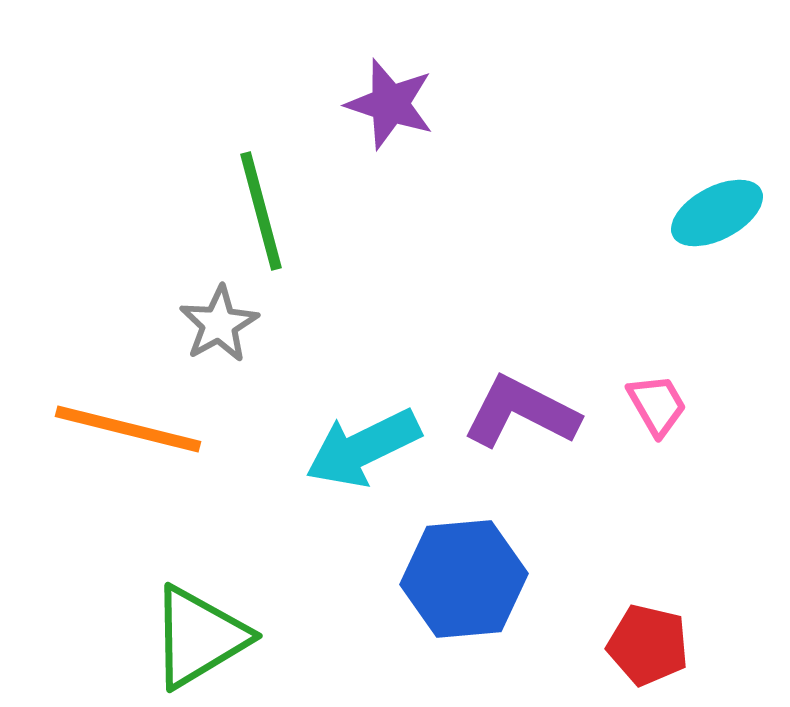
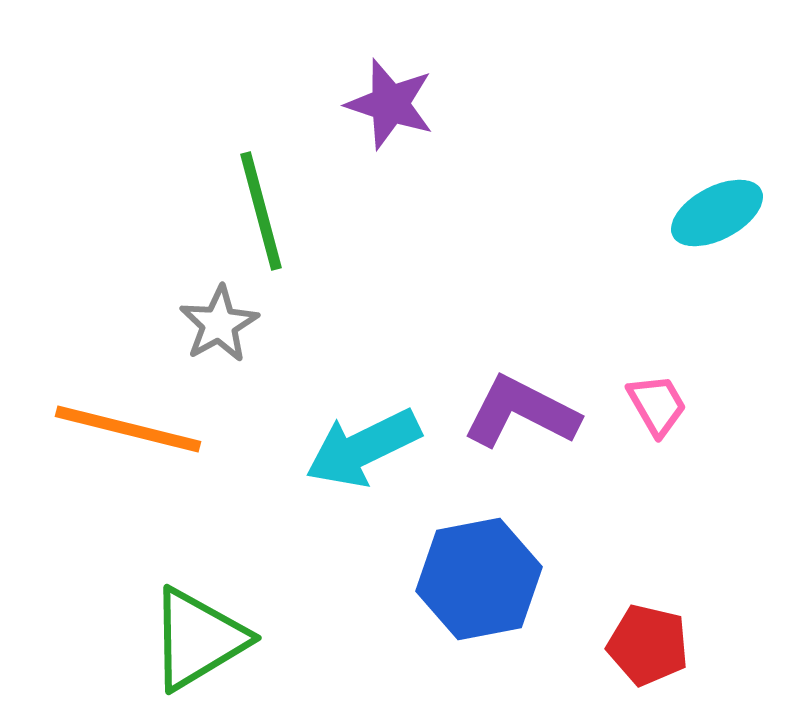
blue hexagon: moved 15 px right; rotated 6 degrees counterclockwise
green triangle: moved 1 px left, 2 px down
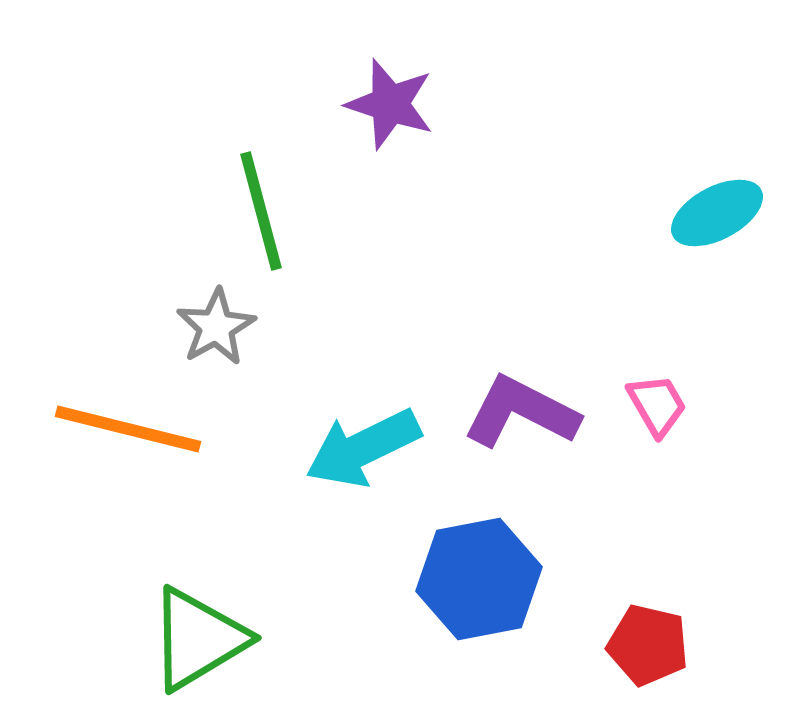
gray star: moved 3 px left, 3 px down
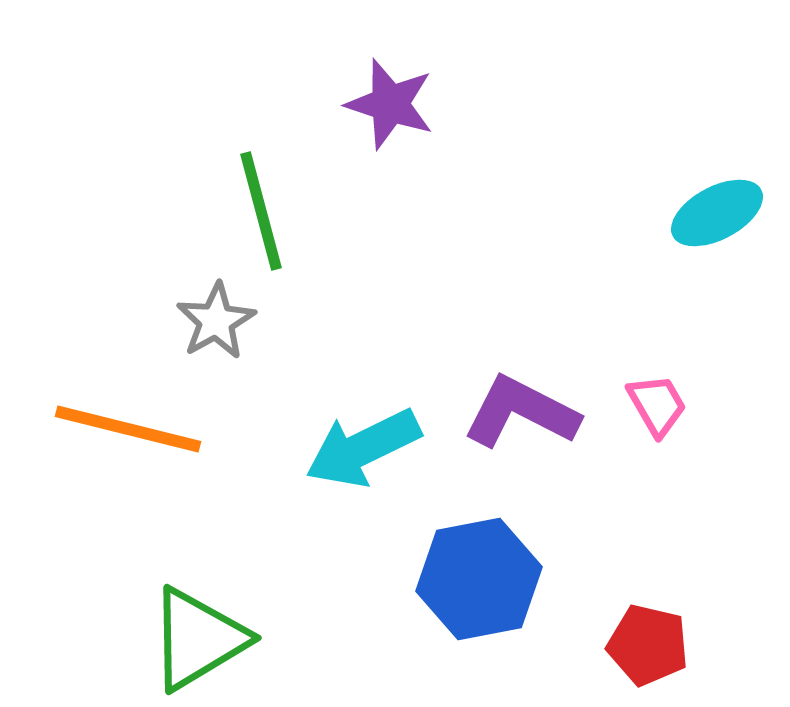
gray star: moved 6 px up
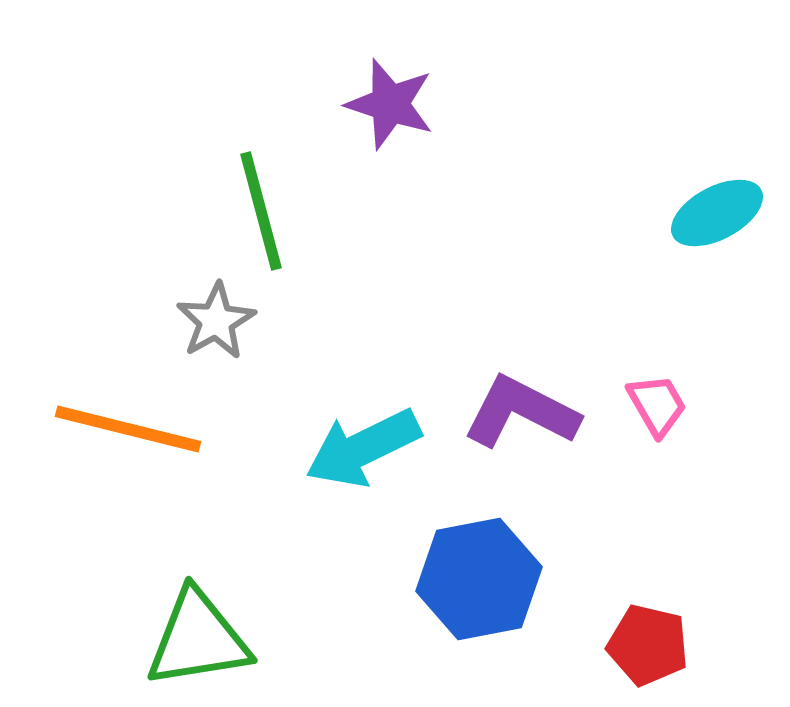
green triangle: rotated 22 degrees clockwise
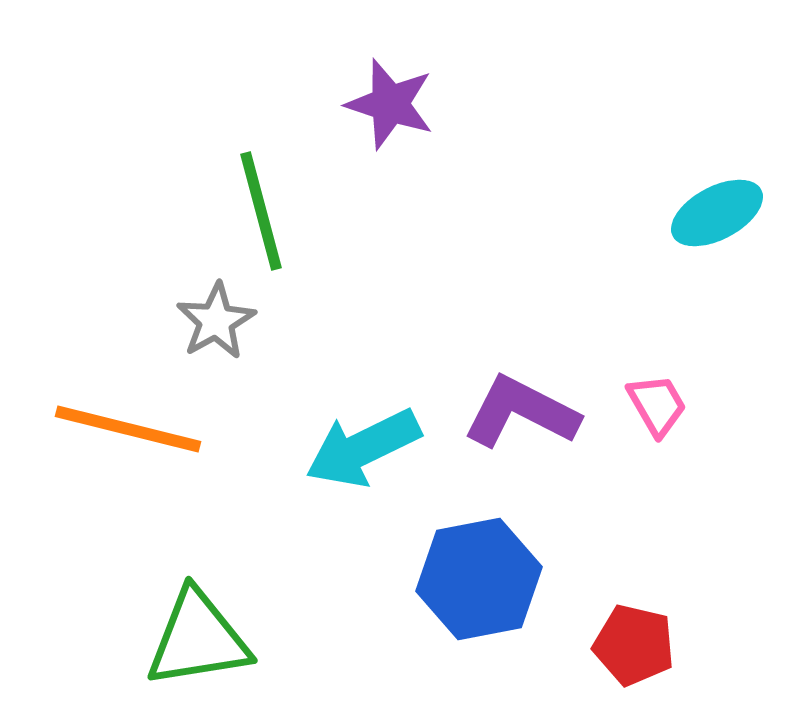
red pentagon: moved 14 px left
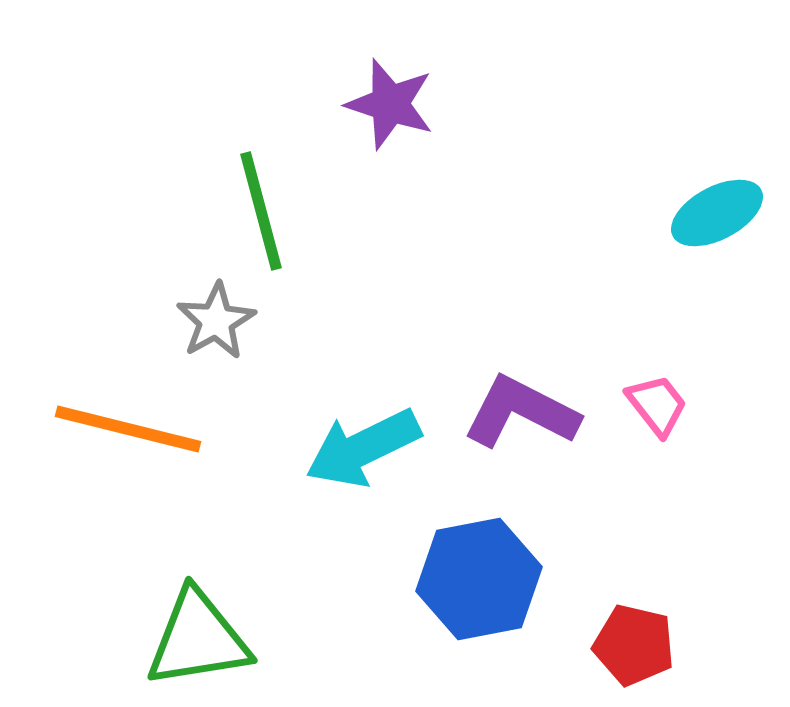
pink trapezoid: rotated 8 degrees counterclockwise
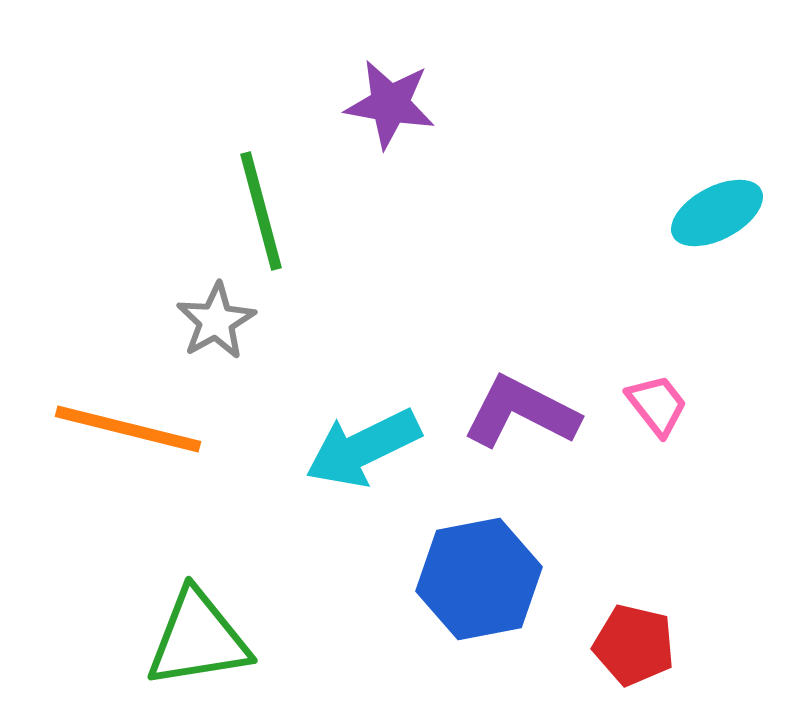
purple star: rotated 8 degrees counterclockwise
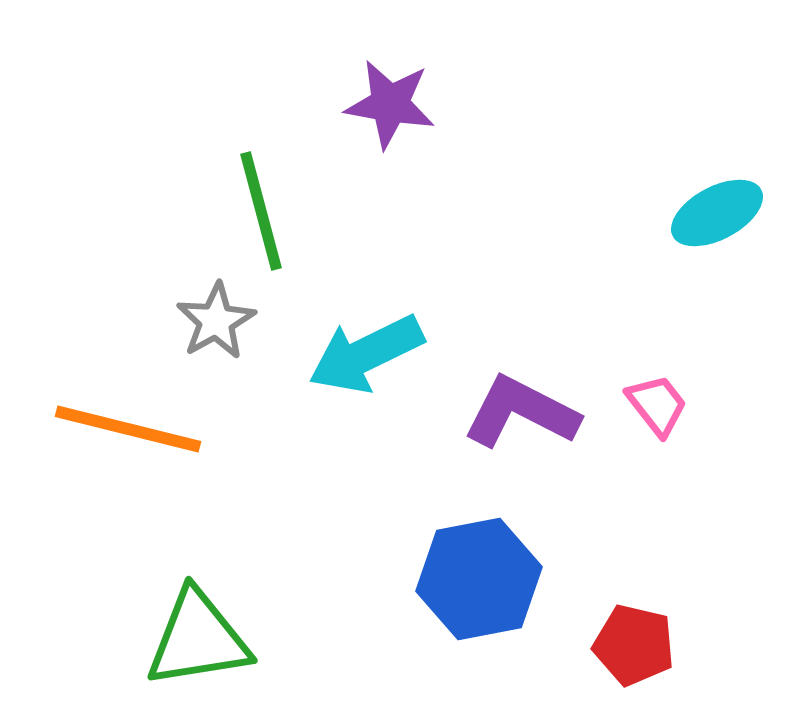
cyan arrow: moved 3 px right, 94 px up
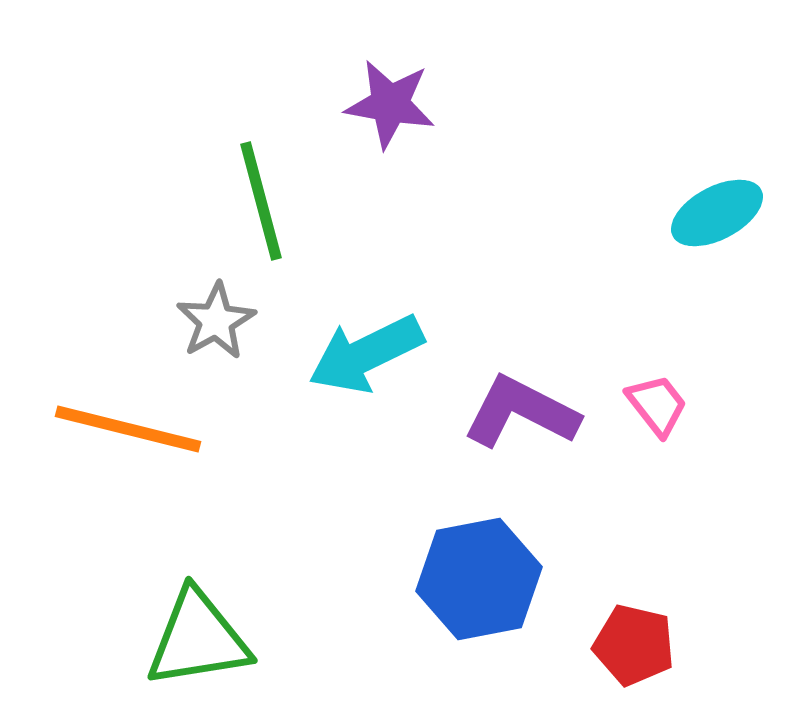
green line: moved 10 px up
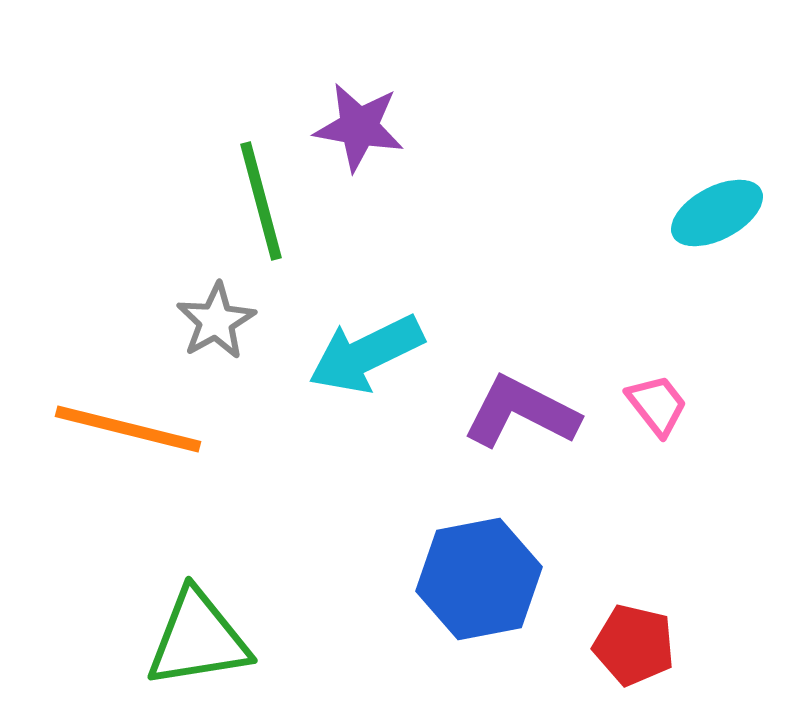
purple star: moved 31 px left, 23 px down
